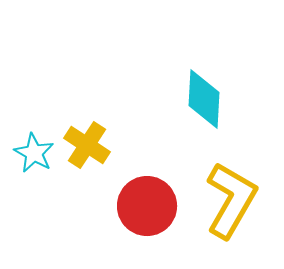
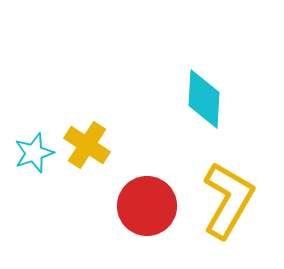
cyan star: rotated 24 degrees clockwise
yellow L-shape: moved 3 px left
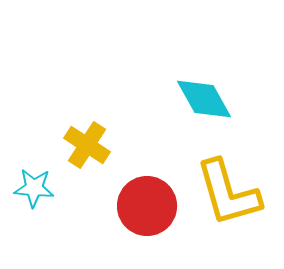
cyan diamond: rotated 32 degrees counterclockwise
cyan star: moved 35 px down; rotated 24 degrees clockwise
yellow L-shape: moved 7 px up; rotated 134 degrees clockwise
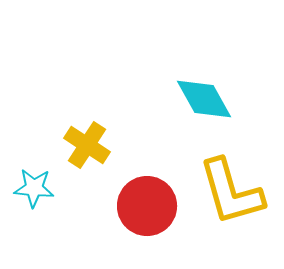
yellow L-shape: moved 3 px right, 1 px up
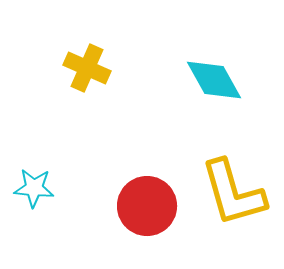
cyan diamond: moved 10 px right, 19 px up
yellow cross: moved 77 px up; rotated 9 degrees counterclockwise
yellow L-shape: moved 2 px right, 1 px down
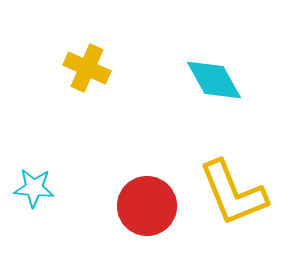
yellow L-shape: rotated 6 degrees counterclockwise
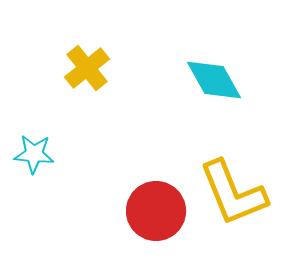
yellow cross: rotated 27 degrees clockwise
cyan star: moved 34 px up
red circle: moved 9 px right, 5 px down
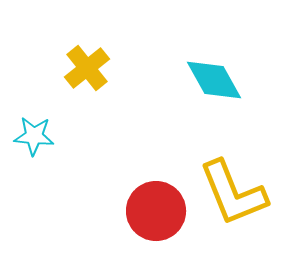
cyan star: moved 18 px up
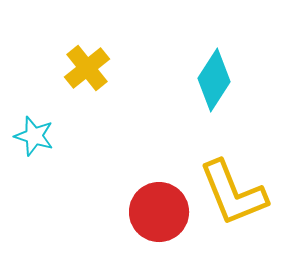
cyan diamond: rotated 62 degrees clockwise
cyan star: rotated 12 degrees clockwise
red circle: moved 3 px right, 1 px down
